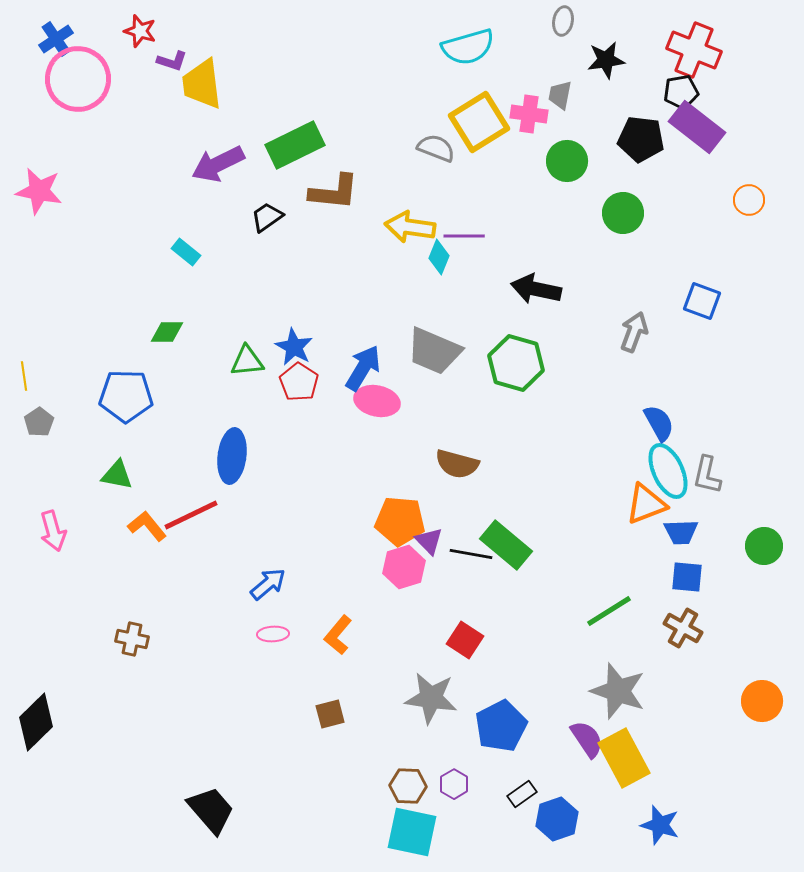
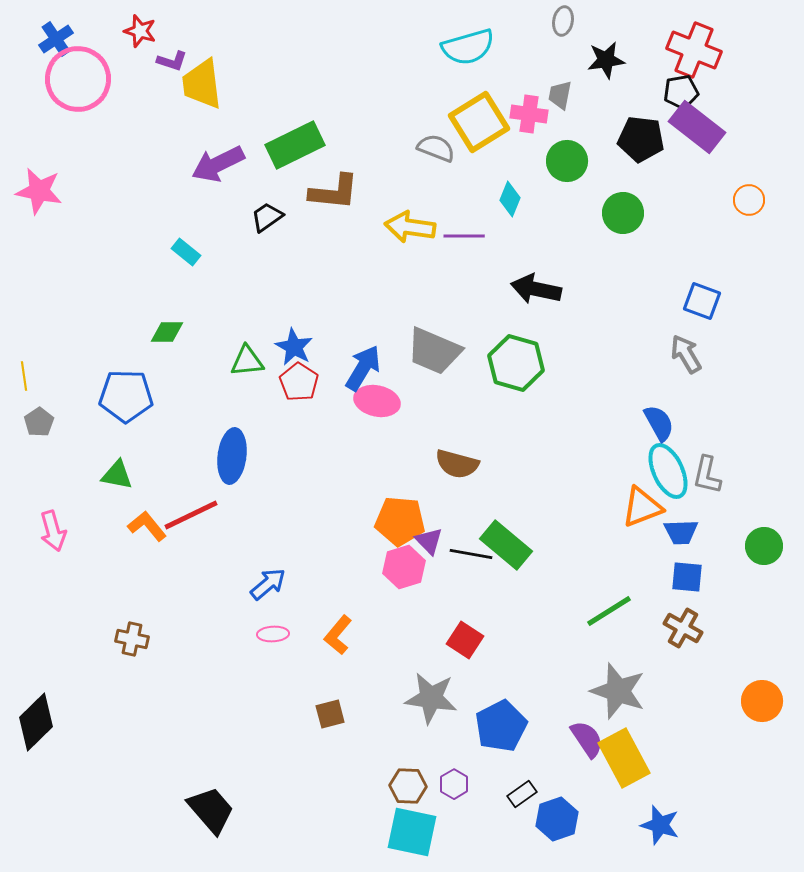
cyan diamond at (439, 257): moved 71 px right, 58 px up
gray arrow at (634, 332): moved 52 px right, 22 px down; rotated 51 degrees counterclockwise
orange triangle at (646, 504): moved 4 px left, 3 px down
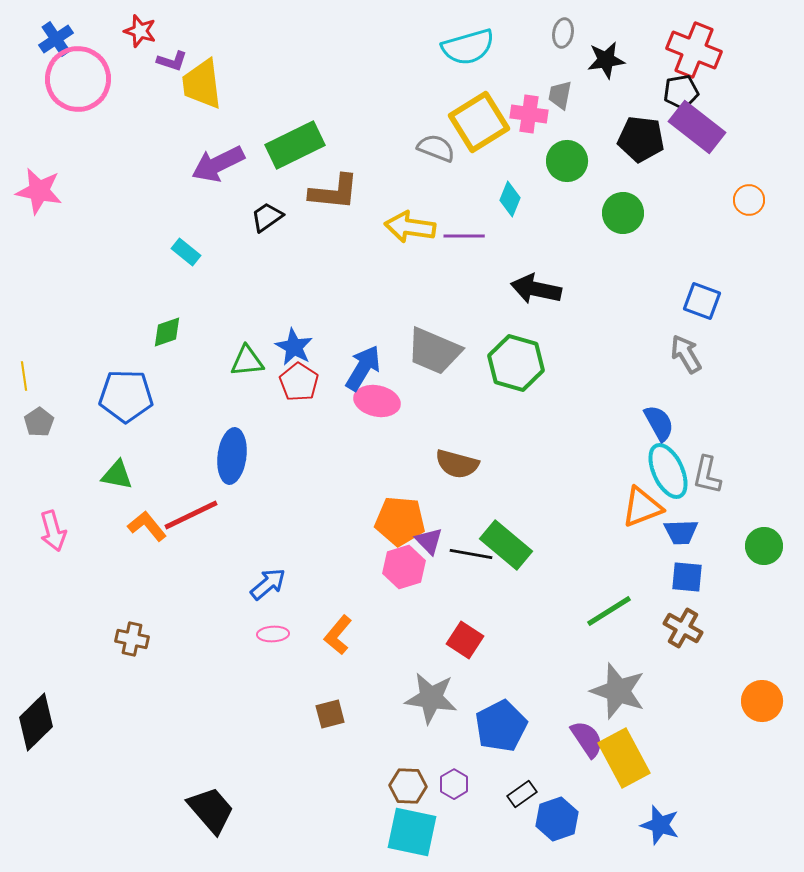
gray ellipse at (563, 21): moved 12 px down
green diamond at (167, 332): rotated 20 degrees counterclockwise
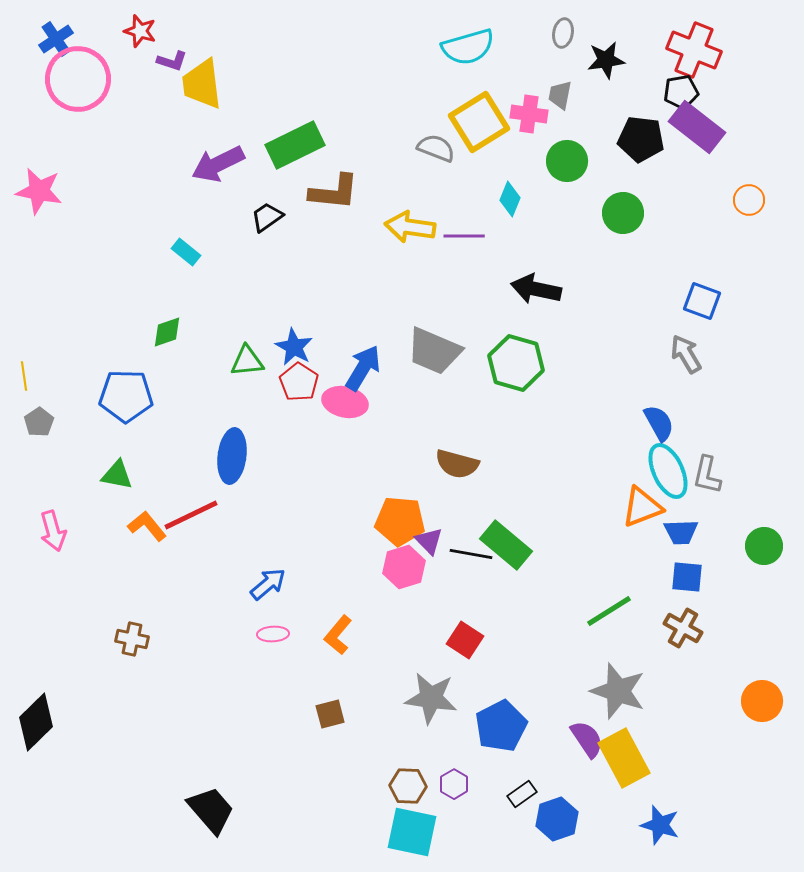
pink ellipse at (377, 401): moved 32 px left, 1 px down
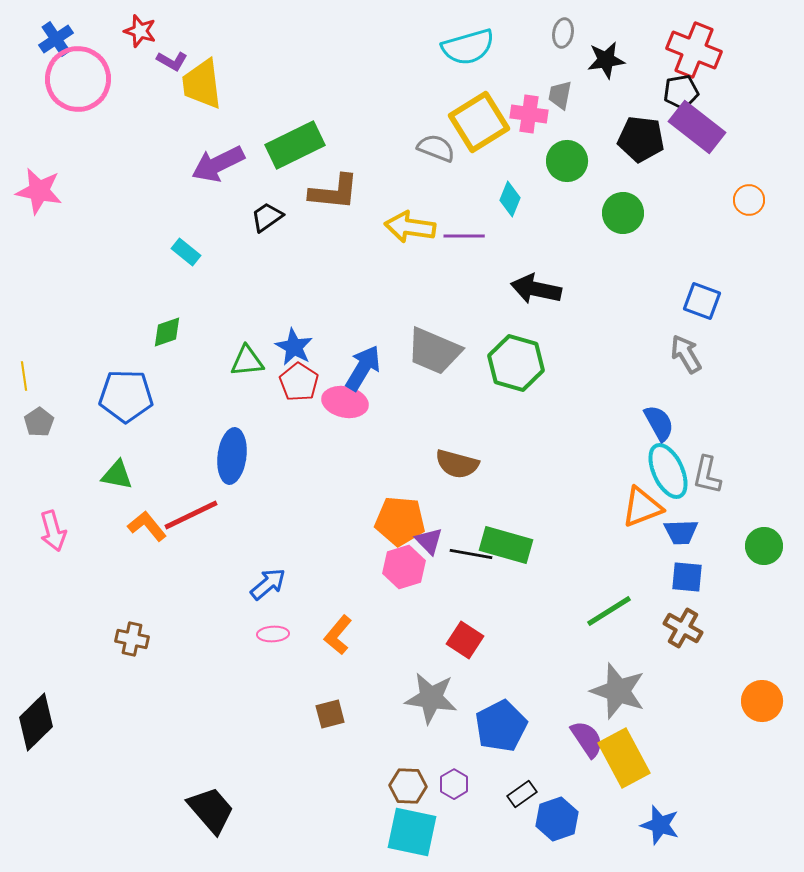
purple L-shape at (172, 61): rotated 12 degrees clockwise
green rectangle at (506, 545): rotated 24 degrees counterclockwise
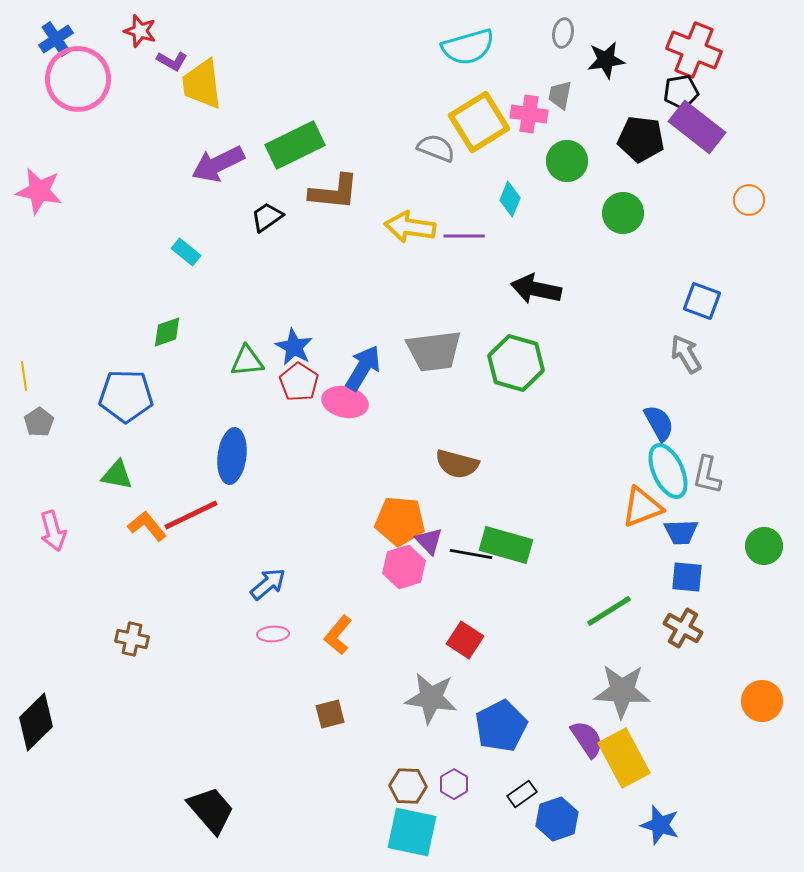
gray trapezoid at (434, 351): rotated 30 degrees counterclockwise
gray star at (618, 691): moved 4 px right; rotated 16 degrees counterclockwise
